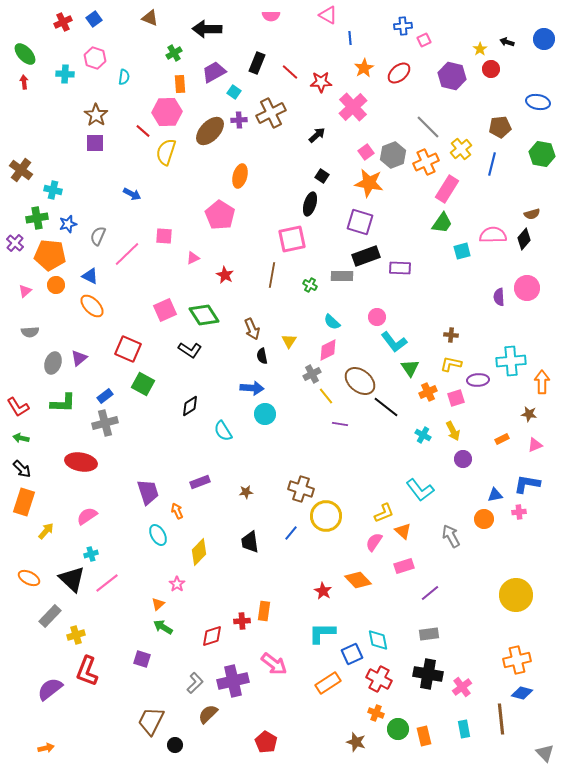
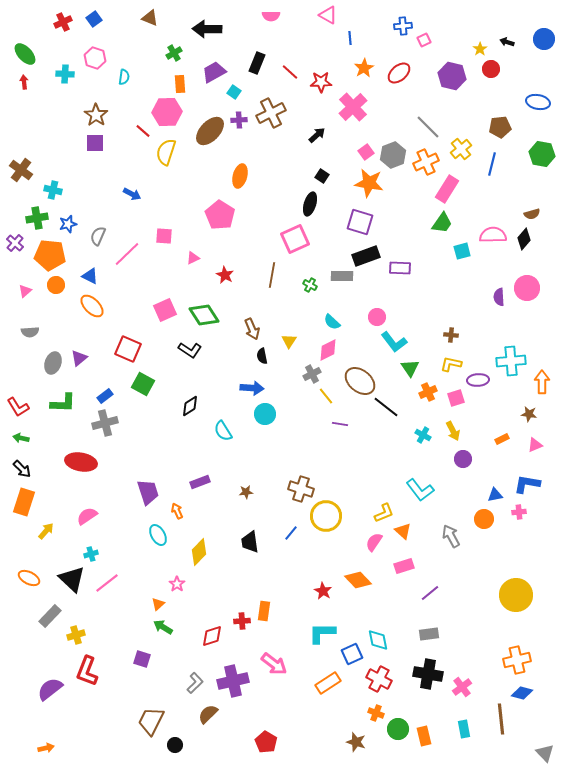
pink square at (292, 239): moved 3 px right; rotated 12 degrees counterclockwise
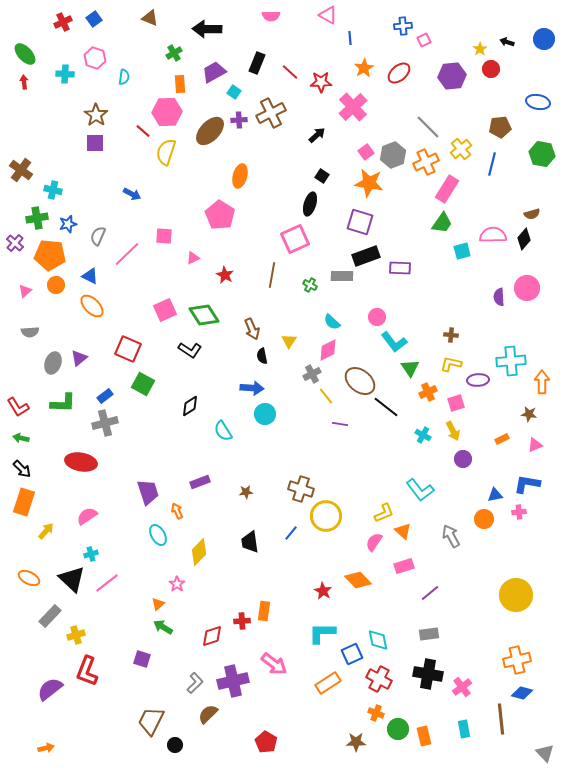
purple hexagon at (452, 76): rotated 20 degrees counterclockwise
pink square at (456, 398): moved 5 px down
brown star at (356, 742): rotated 18 degrees counterclockwise
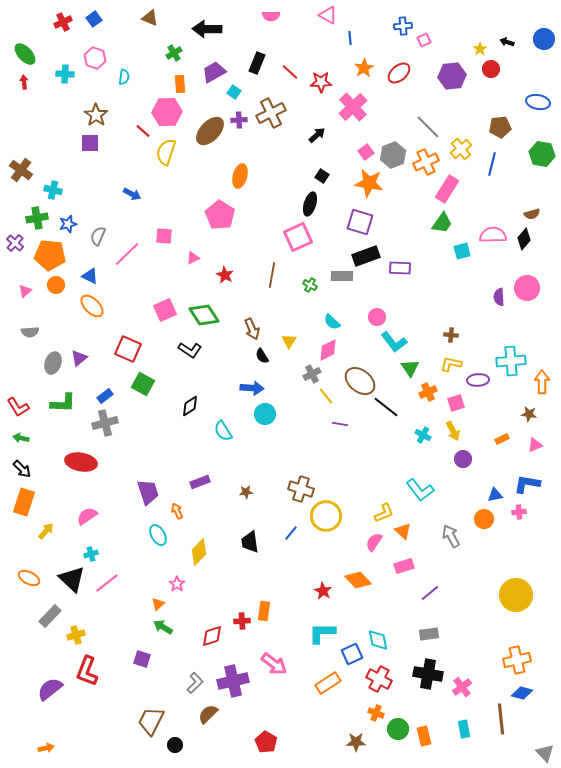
purple square at (95, 143): moved 5 px left
pink square at (295, 239): moved 3 px right, 2 px up
black semicircle at (262, 356): rotated 21 degrees counterclockwise
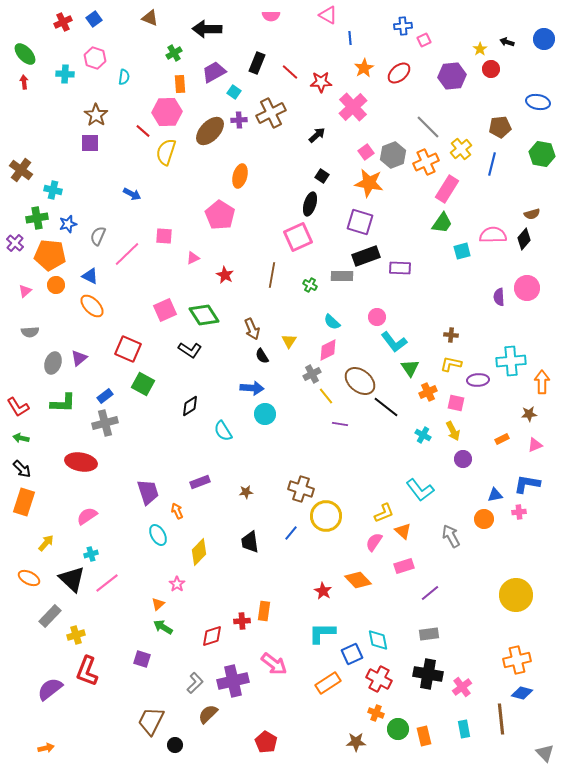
pink square at (456, 403): rotated 30 degrees clockwise
brown star at (529, 414): rotated 14 degrees counterclockwise
yellow arrow at (46, 531): moved 12 px down
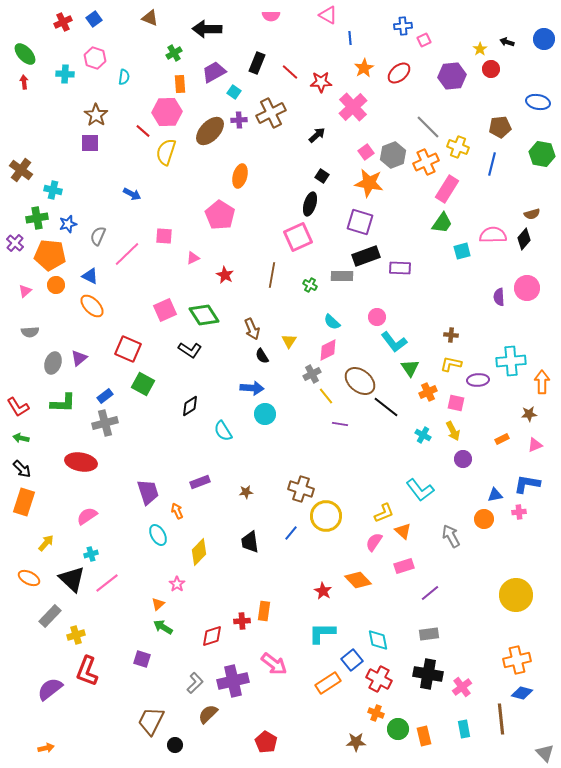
yellow cross at (461, 149): moved 3 px left, 2 px up; rotated 30 degrees counterclockwise
blue square at (352, 654): moved 6 px down; rotated 15 degrees counterclockwise
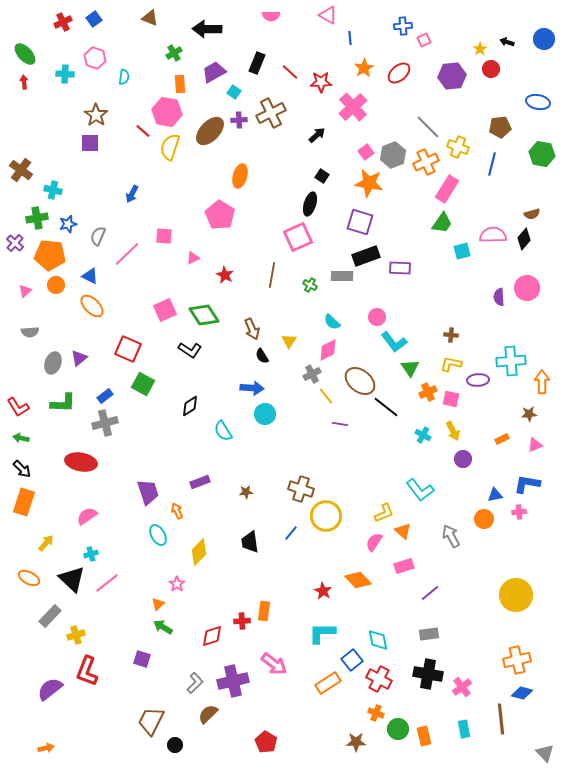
pink hexagon at (167, 112): rotated 12 degrees clockwise
yellow semicircle at (166, 152): moved 4 px right, 5 px up
blue arrow at (132, 194): rotated 90 degrees clockwise
pink square at (456, 403): moved 5 px left, 4 px up
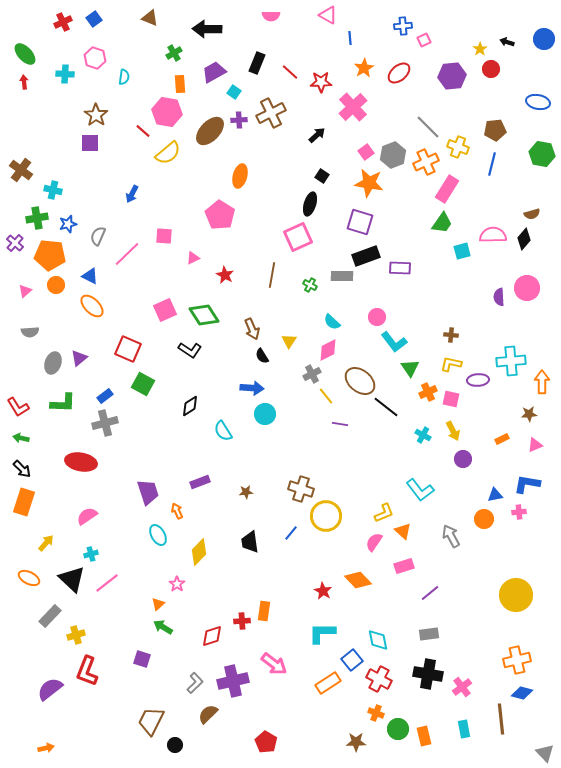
brown pentagon at (500, 127): moved 5 px left, 3 px down
yellow semicircle at (170, 147): moved 2 px left, 6 px down; rotated 148 degrees counterclockwise
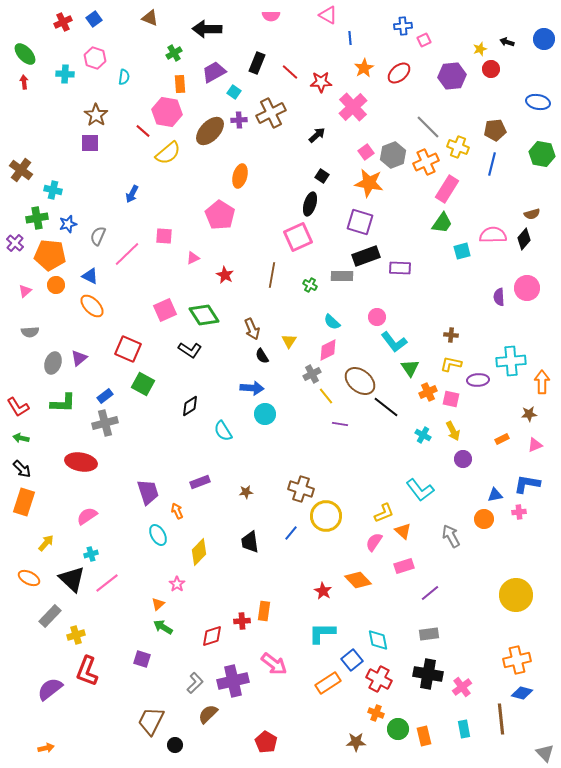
yellow star at (480, 49): rotated 16 degrees clockwise
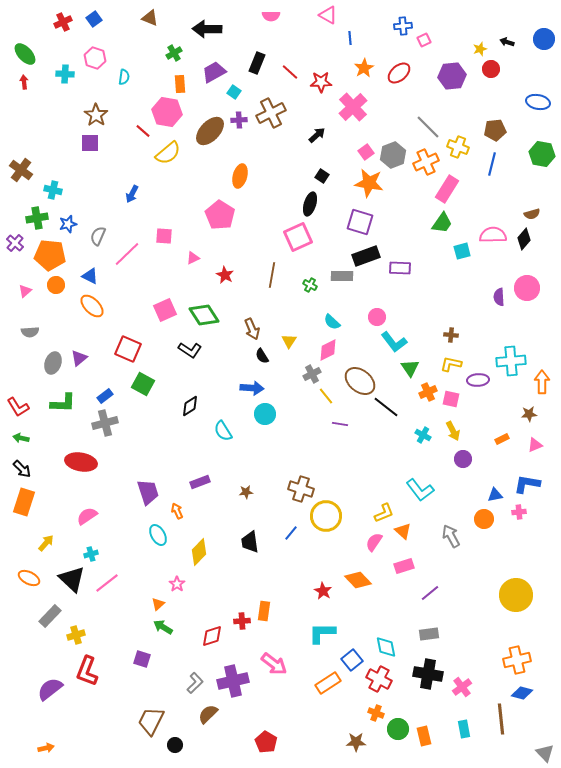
cyan diamond at (378, 640): moved 8 px right, 7 px down
